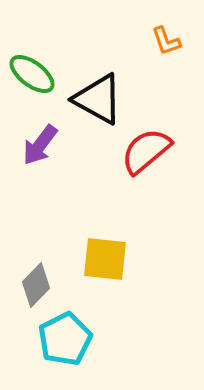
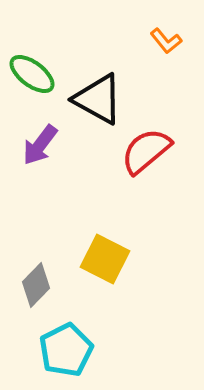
orange L-shape: rotated 20 degrees counterclockwise
yellow square: rotated 21 degrees clockwise
cyan pentagon: moved 1 px right, 11 px down
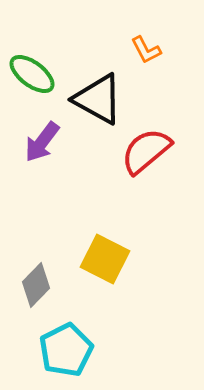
orange L-shape: moved 20 px left, 9 px down; rotated 12 degrees clockwise
purple arrow: moved 2 px right, 3 px up
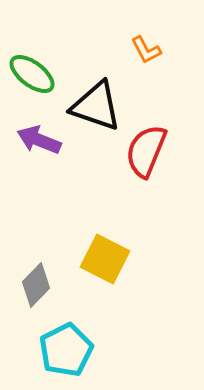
black triangle: moved 2 px left, 7 px down; rotated 10 degrees counterclockwise
purple arrow: moved 3 px left, 2 px up; rotated 75 degrees clockwise
red semicircle: rotated 28 degrees counterclockwise
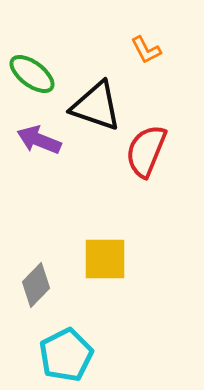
yellow square: rotated 27 degrees counterclockwise
cyan pentagon: moved 5 px down
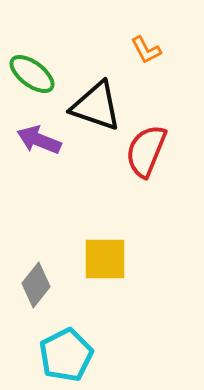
gray diamond: rotated 6 degrees counterclockwise
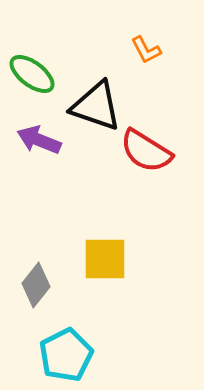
red semicircle: rotated 80 degrees counterclockwise
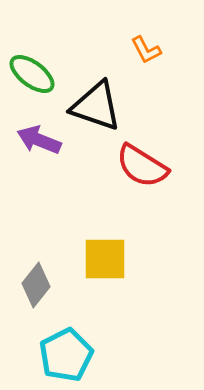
red semicircle: moved 4 px left, 15 px down
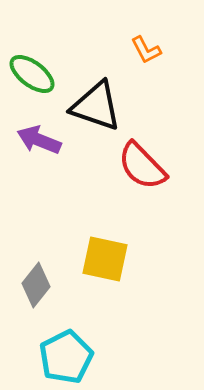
red semicircle: rotated 14 degrees clockwise
yellow square: rotated 12 degrees clockwise
cyan pentagon: moved 2 px down
